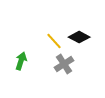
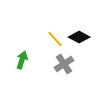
yellow line: moved 1 px right, 2 px up
green arrow: moved 1 px right, 1 px up
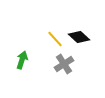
black diamond: rotated 15 degrees clockwise
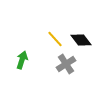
black diamond: moved 2 px right, 3 px down; rotated 10 degrees clockwise
gray cross: moved 2 px right
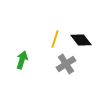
yellow line: rotated 60 degrees clockwise
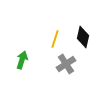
black diamond: moved 2 px right, 3 px up; rotated 50 degrees clockwise
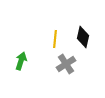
yellow line: rotated 12 degrees counterclockwise
green arrow: moved 1 px left, 1 px down
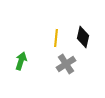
yellow line: moved 1 px right, 1 px up
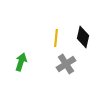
green arrow: moved 1 px down
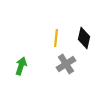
black diamond: moved 1 px right, 1 px down
green arrow: moved 4 px down
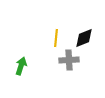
black diamond: rotated 55 degrees clockwise
gray cross: moved 3 px right, 4 px up; rotated 30 degrees clockwise
